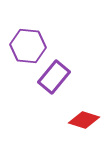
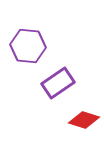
purple rectangle: moved 4 px right, 6 px down; rotated 16 degrees clockwise
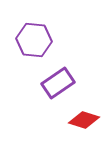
purple hexagon: moved 6 px right, 6 px up
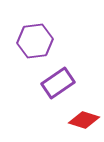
purple hexagon: moved 1 px right, 1 px down; rotated 12 degrees counterclockwise
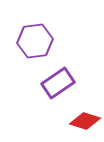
red diamond: moved 1 px right, 1 px down
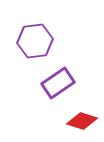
red diamond: moved 3 px left
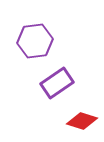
purple rectangle: moved 1 px left
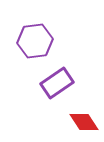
red diamond: moved 2 px right, 1 px down; rotated 40 degrees clockwise
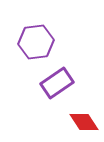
purple hexagon: moved 1 px right, 1 px down
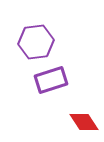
purple rectangle: moved 6 px left, 3 px up; rotated 16 degrees clockwise
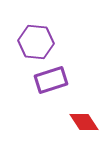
purple hexagon: rotated 12 degrees clockwise
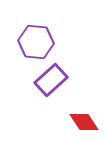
purple rectangle: rotated 24 degrees counterclockwise
